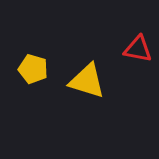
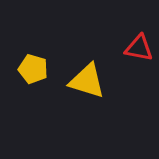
red triangle: moved 1 px right, 1 px up
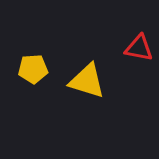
yellow pentagon: rotated 20 degrees counterclockwise
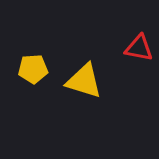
yellow triangle: moved 3 px left
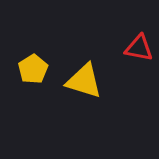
yellow pentagon: rotated 28 degrees counterclockwise
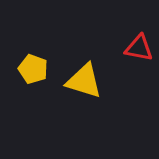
yellow pentagon: rotated 20 degrees counterclockwise
